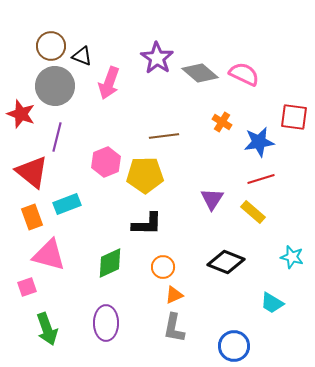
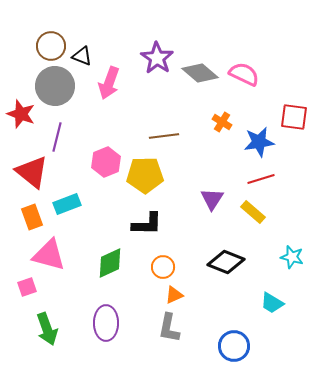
gray L-shape: moved 5 px left
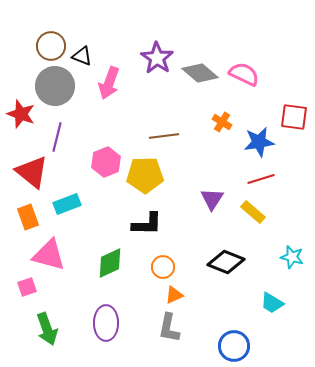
orange rectangle: moved 4 px left
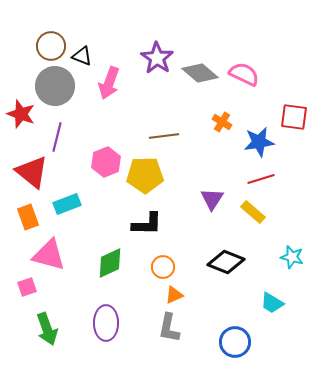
blue circle: moved 1 px right, 4 px up
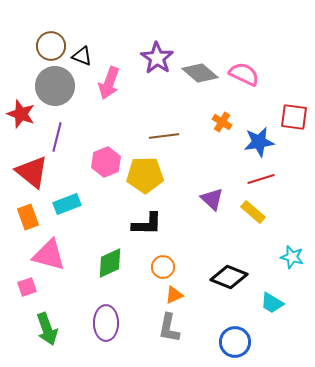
purple triangle: rotated 20 degrees counterclockwise
black diamond: moved 3 px right, 15 px down
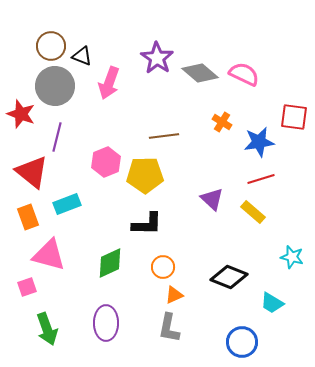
blue circle: moved 7 px right
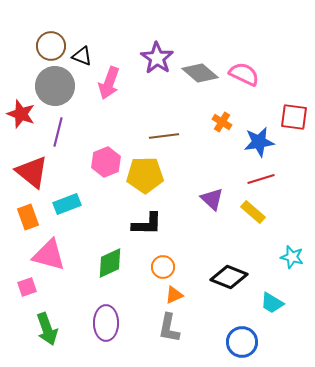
purple line: moved 1 px right, 5 px up
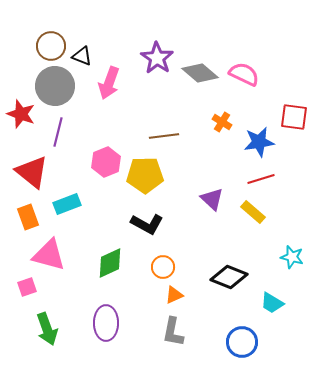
black L-shape: rotated 28 degrees clockwise
gray L-shape: moved 4 px right, 4 px down
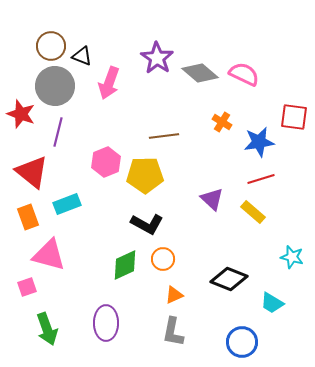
green diamond: moved 15 px right, 2 px down
orange circle: moved 8 px up
black diamond: moved 2 px down
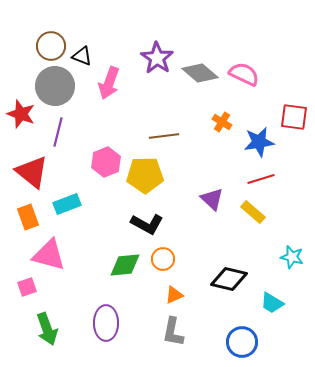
green diamond: rotated 20 degrees clockwise
black diamond: rotated 9 degrees counterclockwise
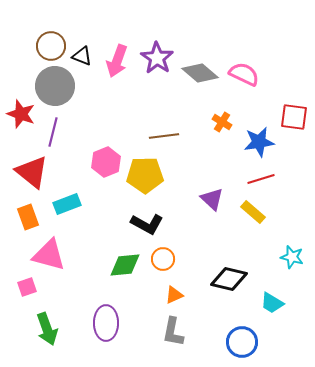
pink arrow: moved 8 px right, 22 px up
purple line: moved 5 px left
